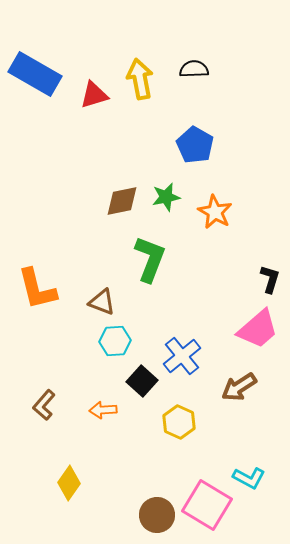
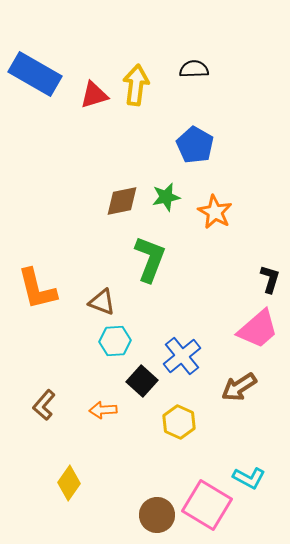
yellow arrow: moved 4 px left, 6 px down; rotated 18 degrees clockwise
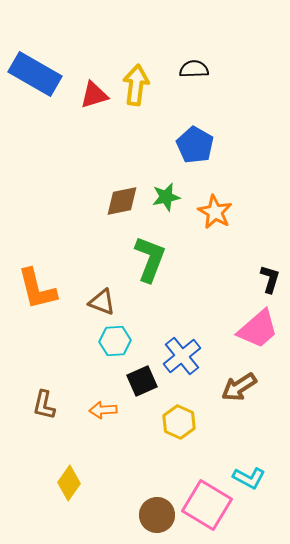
black square: rotated 24 degrees clockwise
brown L-shape: rotated 28 degrees counterclockwise
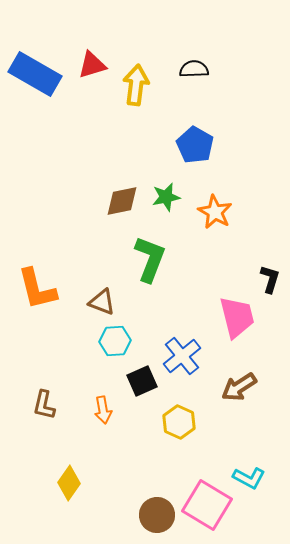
red triangle: moved 2 px left, 30 px up
pink trapezoid: moved 21 px left, 12 px up; rotated 63 degrees counterclockwise
orange arrow: rotated 96 degrees counterclockwise
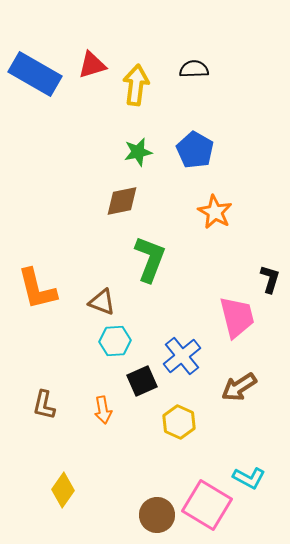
blue pentagon: moved 5 px down
green star: moved 28 px left, 45 px up
yellow diamond: moved 6 px left, 7 px down
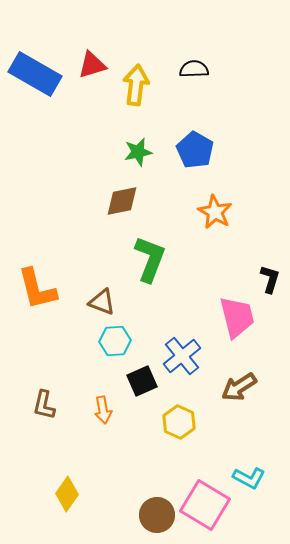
yellow diamond: moved 4 px right, 4 px down
pink square: moved 2 px left
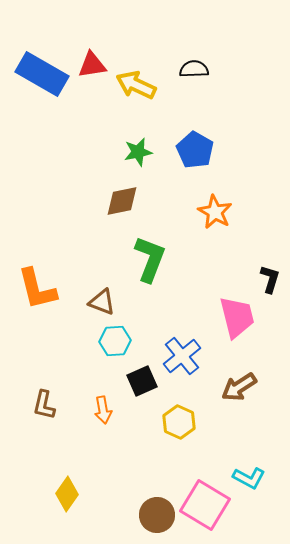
red triangle: rotated 8 degrees clockwise
blue rectangle: moved 7 px right
yellow arrow: rotated 72 degrees counterclockwise
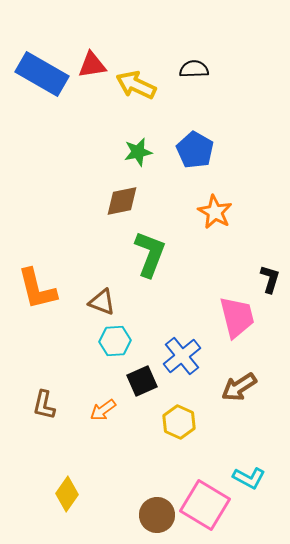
green L-shape: moved 5 px up
orange arrow: rotated 64 degrees clockwise
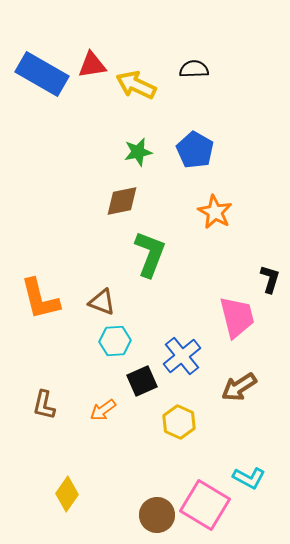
orange L-shape: moved 3 px right, 10 px down
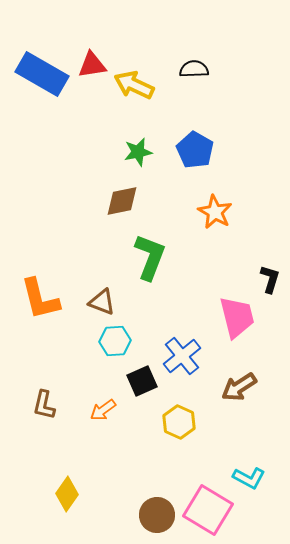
yellow arrow: moved 2 px left
green L-shape: moved 3 px down
pink square: moved 3 px right, 5 px down
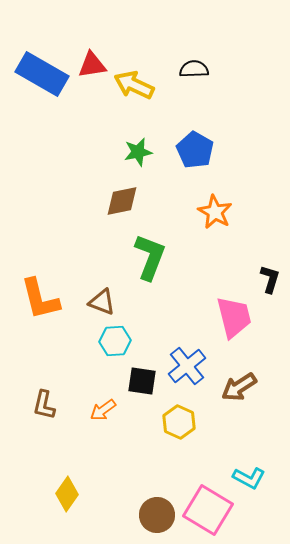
pink trapezoid: moved 3 px left
blue cross: moved 5 px right, 10 px down
black square: rotated 32 degrees clockwise
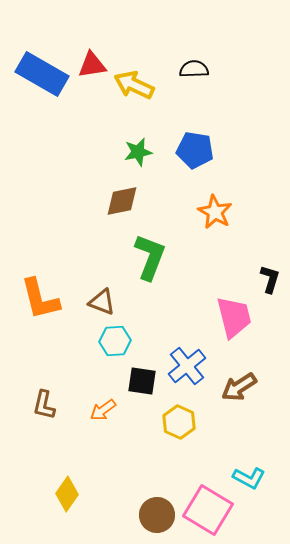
blue pentagon: rotated 21 degrees counterclockwise
